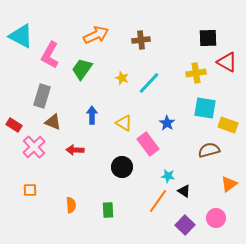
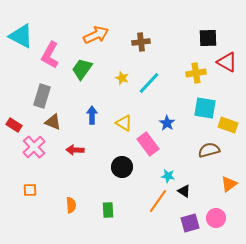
brown cross: moved 2 px down
purple square: moved 5 px right, 2 px up; rotated 30 degrees clockwise
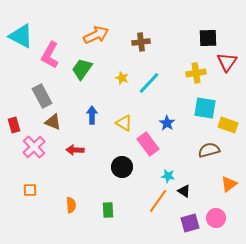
red triangle: rotated 35 degrees clockwise
gray rectangle: rotated 45 degrees counterclockwise
red rectangle: rotated 42 degrees clockwise
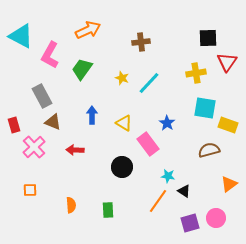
orange arrow: moved 8 px left, 5 px up
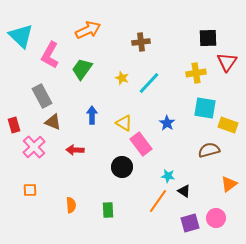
cyan triangle: rotated 16 degrees clockwise
pink rectangle: moved 7 px left
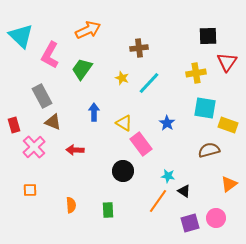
black square: moved 2 px up
brown cross: moved 2 px left, 6 px down
blue arrow: moved 2 px right, 3 px up
black circle: moved 1 px right, 4 px down
